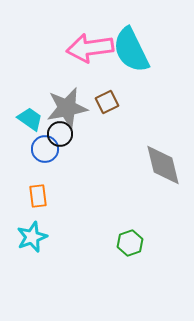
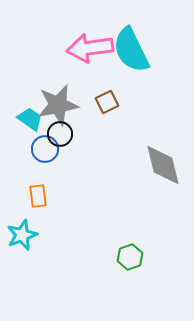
gray star: moved 9 px left, 3 px up
cyan star: moved 10 px left, 2 px up
green hexagon: moved 14 px down
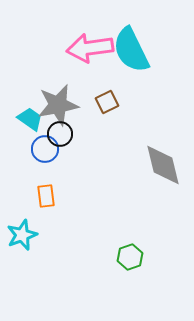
orange rectangle: moved 8 px right
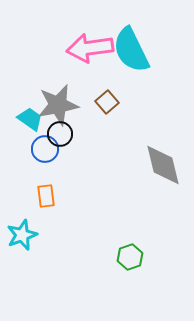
brown square: rotated 15 degrees counterclockwise
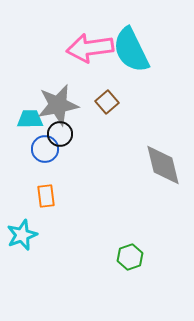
cyan trapezoid: rotated 36 degrees counterclockwise
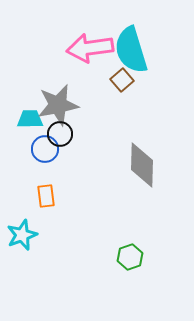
cyan semicircle: rotated 9 degrees clockwise
brown square: moved 15 px right, 22 px up
gray diamond: moved 21 px left; rotated 15 degrees clockwise
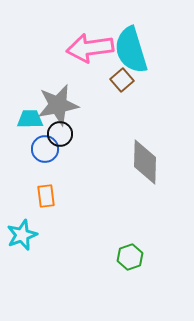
gray diamond: moved 3 px right, 3 px up
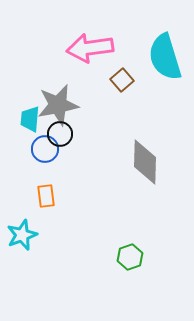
cyan semicircle: moved 34 px right, 7 px down
cyan trapezoid: rotated 84 degrees counterclockwise
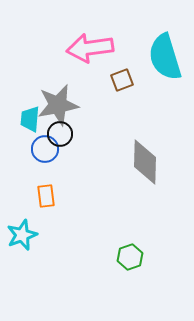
brown square: rotated 20 degrees clockwise
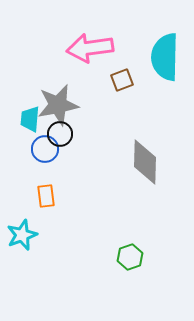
cyan semicircle: rotated 18 degrees clockwise
